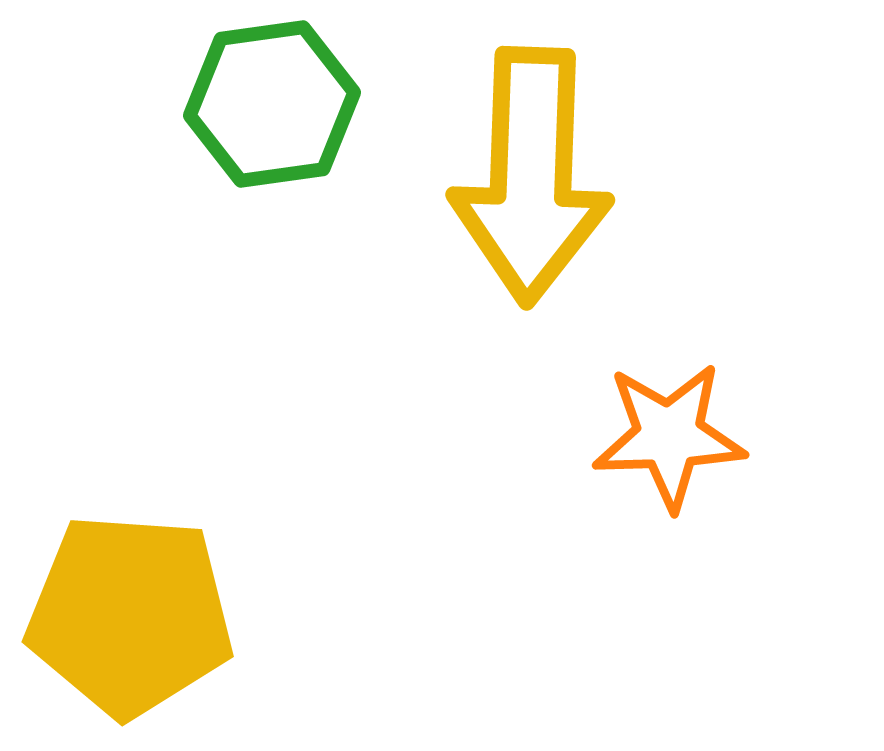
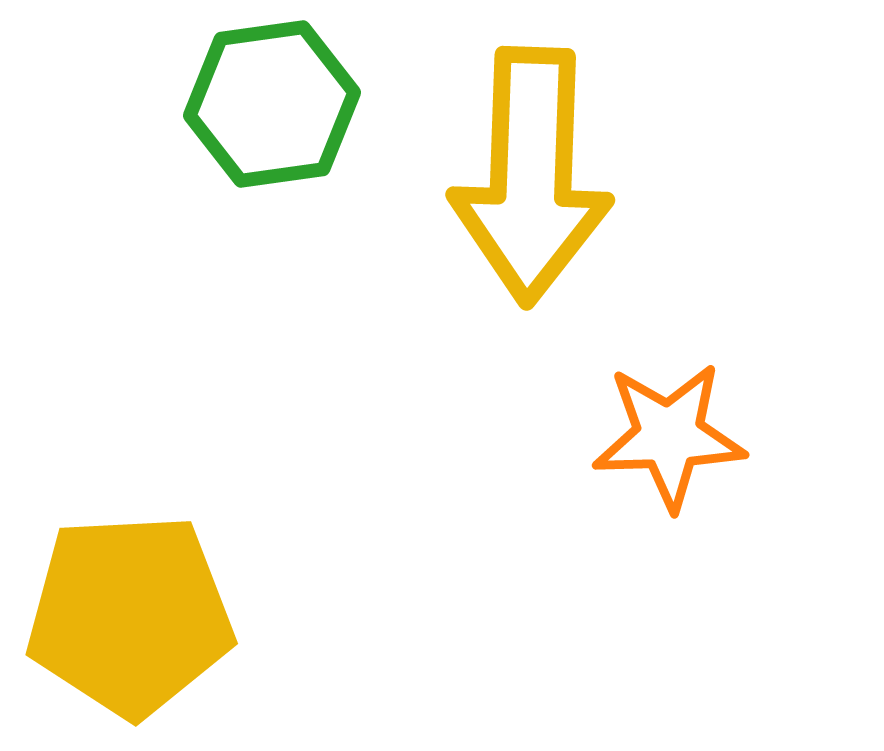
yellow pentagon: rotated 7 degrees counterclockwise
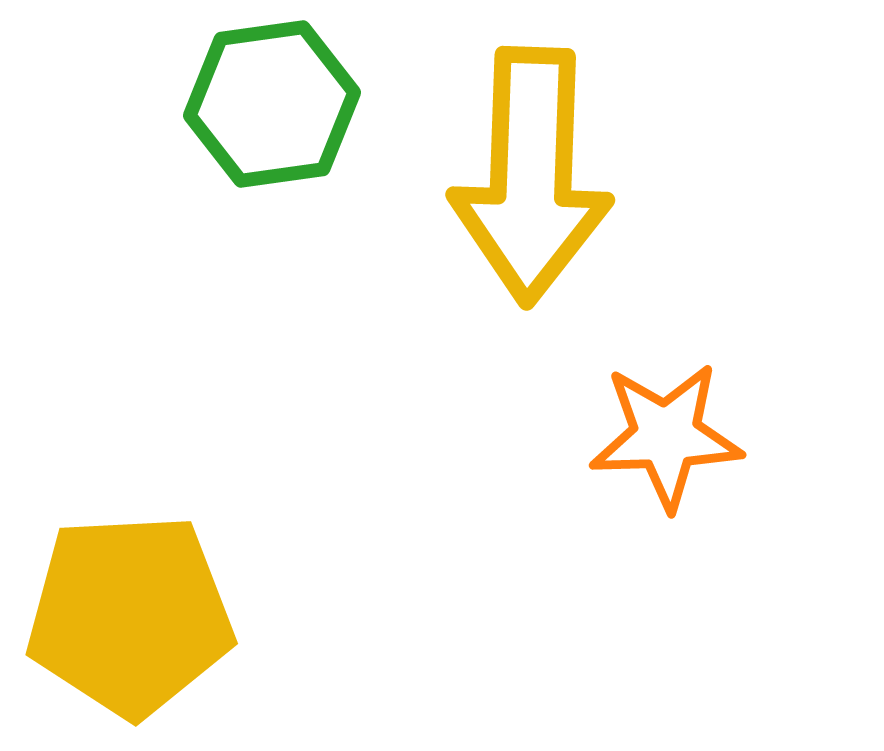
orange star: moved 3 px left
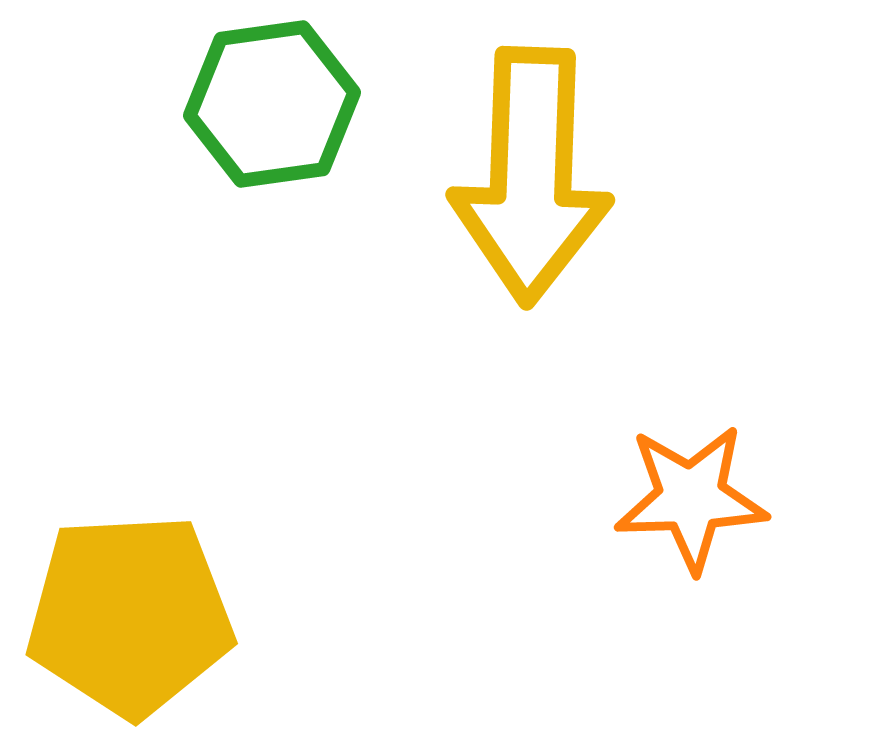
orange star: moved 25 px right, 62 px down
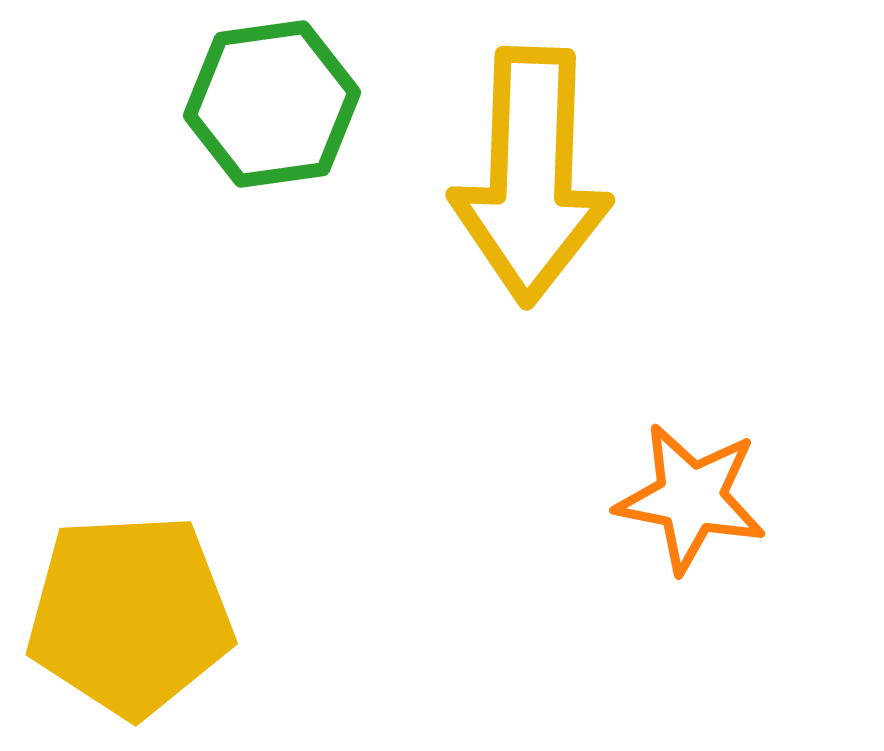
orange star: rotated 13 degrees clockwise
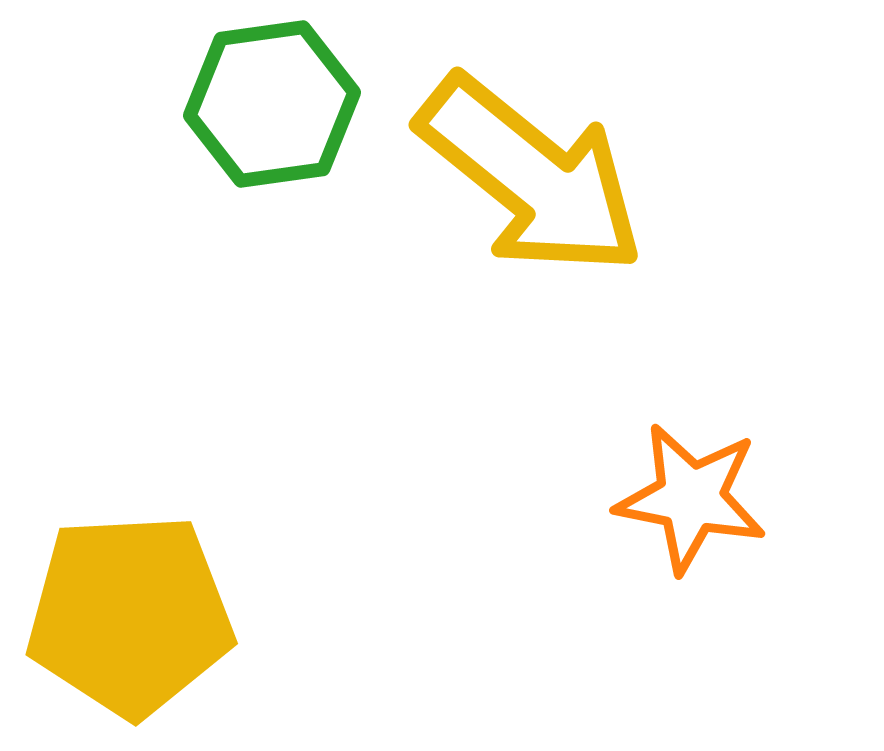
yellow arrow: rotated 53 degrees counterclockwise
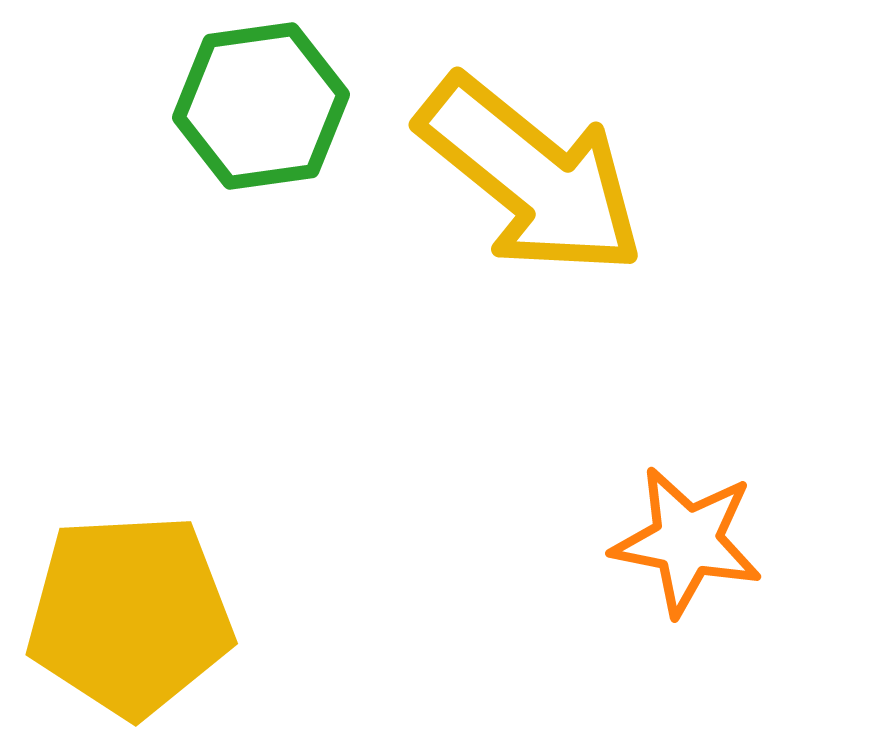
green hexagon: moved 11 px left, 2 px down
orange star: moved 4 px left, 43 px down
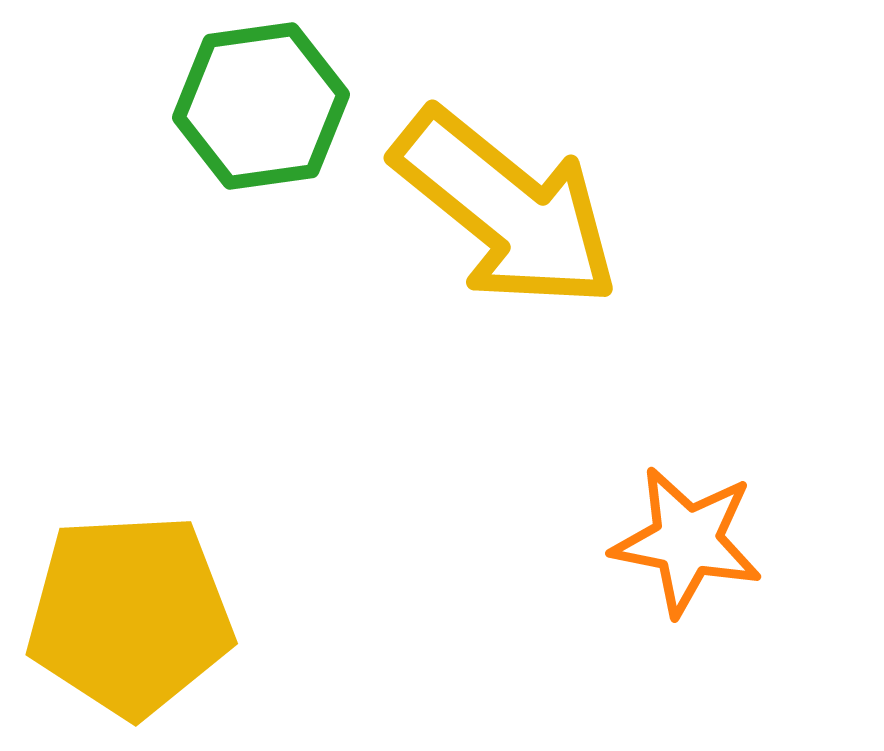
yellow arrow: moved 25 px left, 33 px down
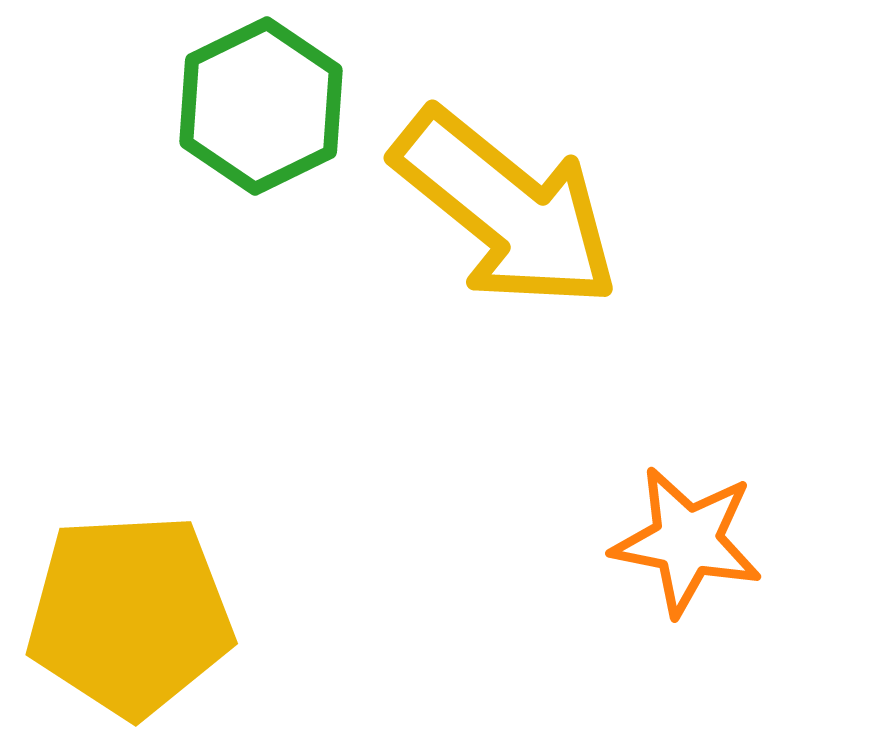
green hexagon: rotated 18 degrees counterclockwise
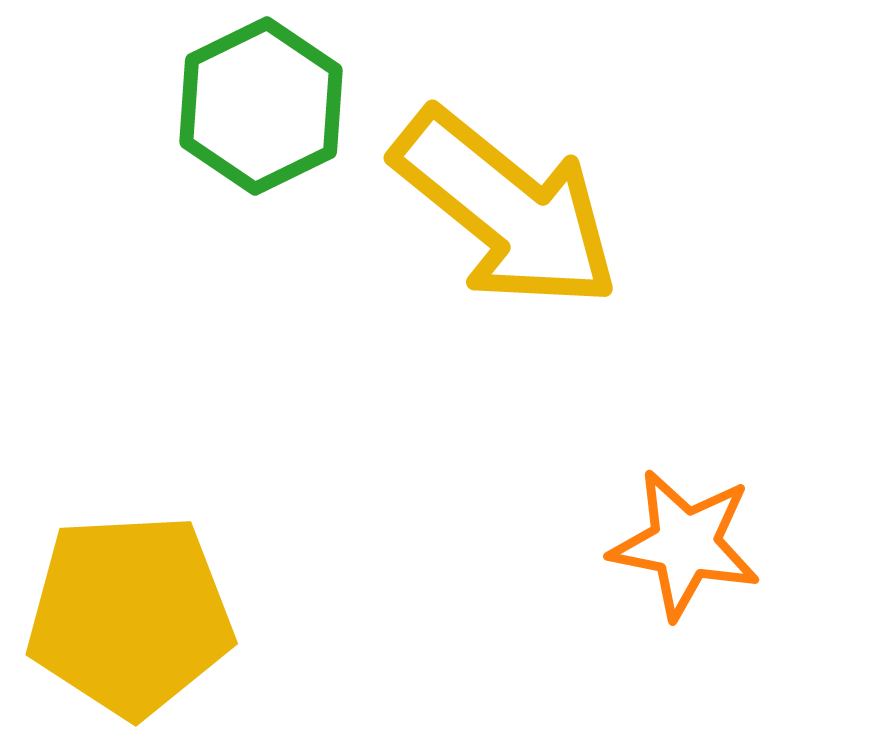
orange star: moved 2 px left, 3 px down
